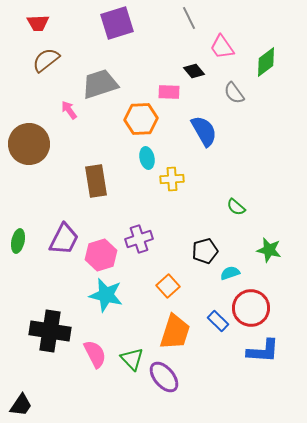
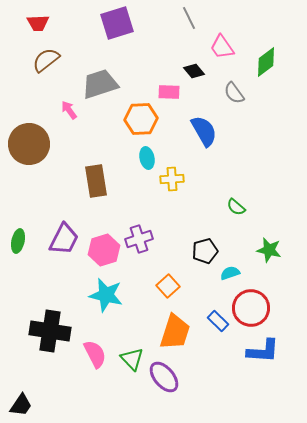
pink hexagon: moved 3 px right, 5 px up
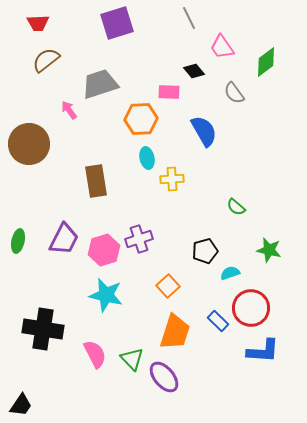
black cross: moved 7 px left, 2 px up
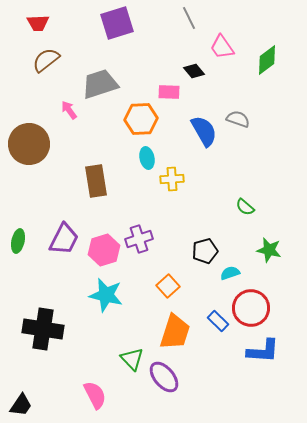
green diamond: moved 1 px right, 2 px up
gray semicircle: moved 4 px right, 26 px down; rotated 145 degrees clockwise
green semicircle: moved 9 px right
pink semicircle: moved 41 px down
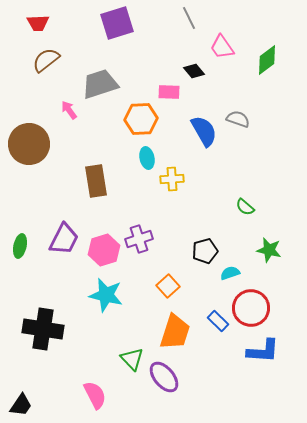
green ellipse: moved 2 px right, 5 px down
